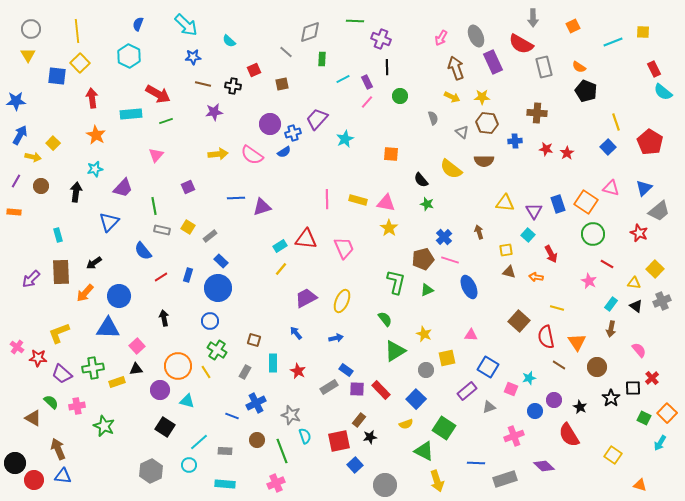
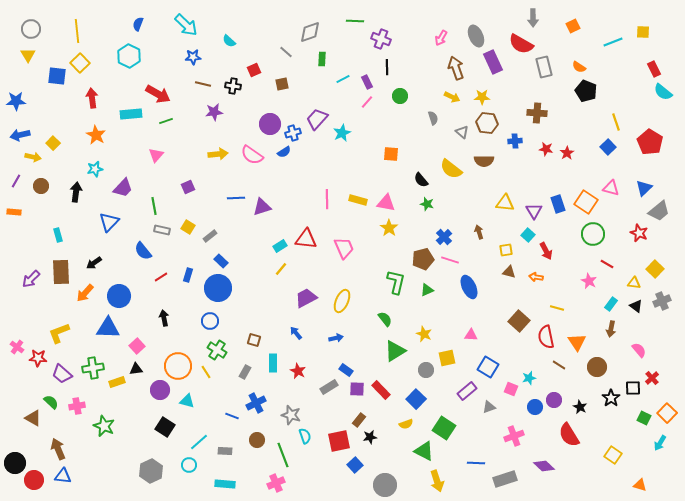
blue arrow at (20, 135): rotated 132 degrees counterclockwise
cyan star at (345, 139): moved 3 px left, 6 px up
red arrow at (551, 254): moved 5 px left, 3 px up
blue circle at (535, 411): moved 4 px up
green line at (282, 451): moved 1 px right, 4 px down
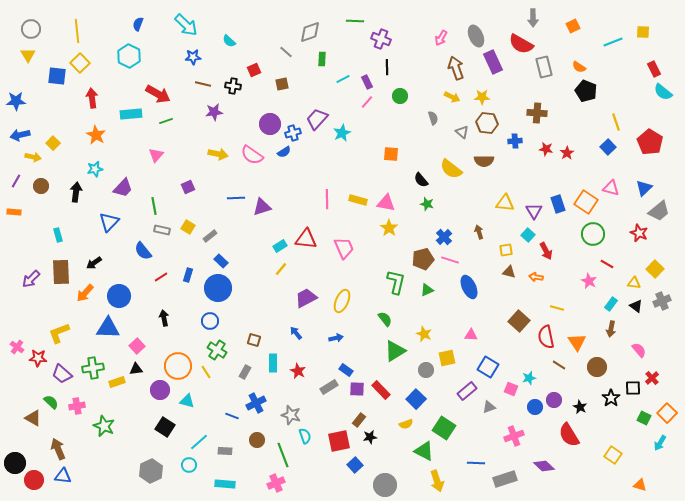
yellow arrow at (218, 154): rotated 18 degrees clockwise
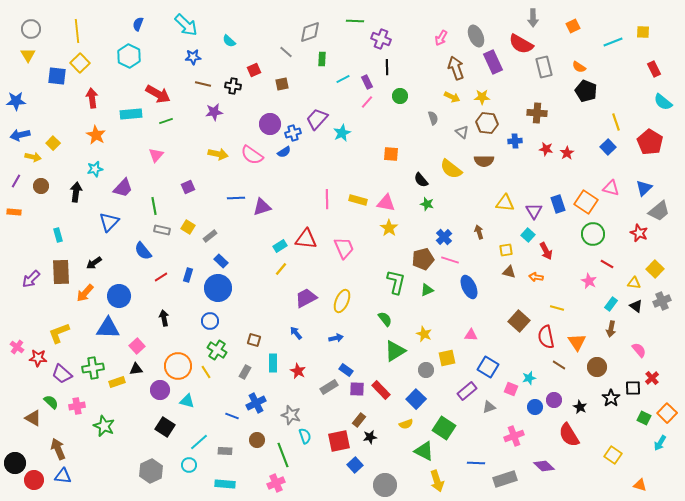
cyan semicircle at (663, 92): moved 10 px down
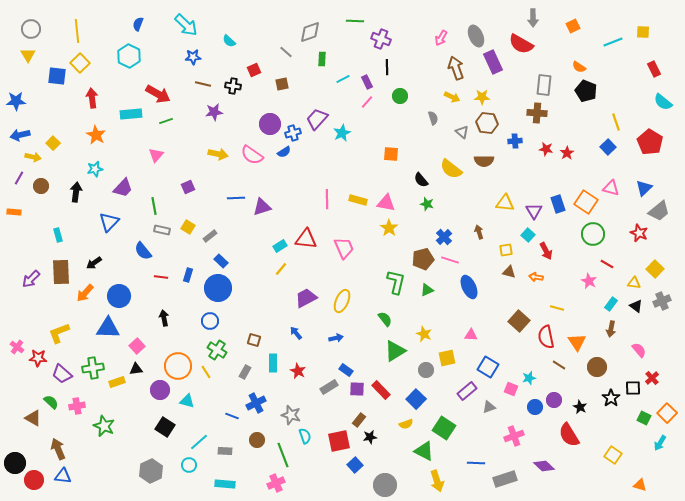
gray rectangle at (544, 67): moved 18 px down; rotated 20 degrees clockwise
purple line at (16, 181): moved 3 px right, 3 px up
red line at (161, 277): rotated 40 degrees clockwise
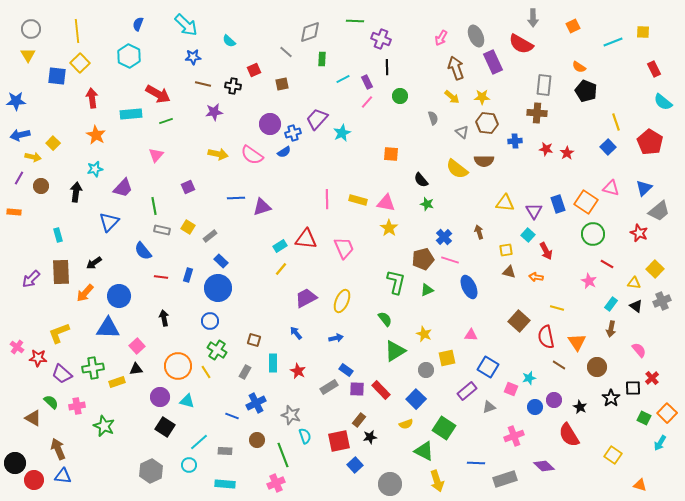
yellow arrow at (452, 97): rotated 14 degrees clockwise
yellow semicircle at (451, 169): moved 6 px right
purple circle at (160, 390): moved 7 px down
gray circle at (385, 485): moved 5 px right, 1 px up
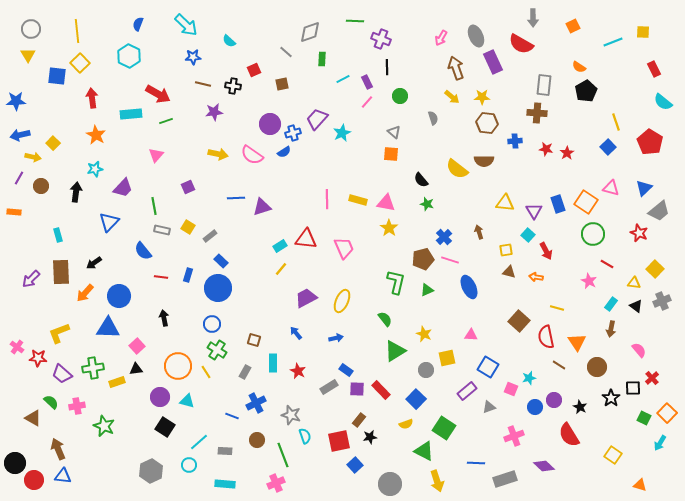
black pentagon at (586, 91): rotated 20 degrees clockwise
gray triangle at (462, 132): moved 68 px left
blue circle at (210, 321): moved 2 px right, 3 px down
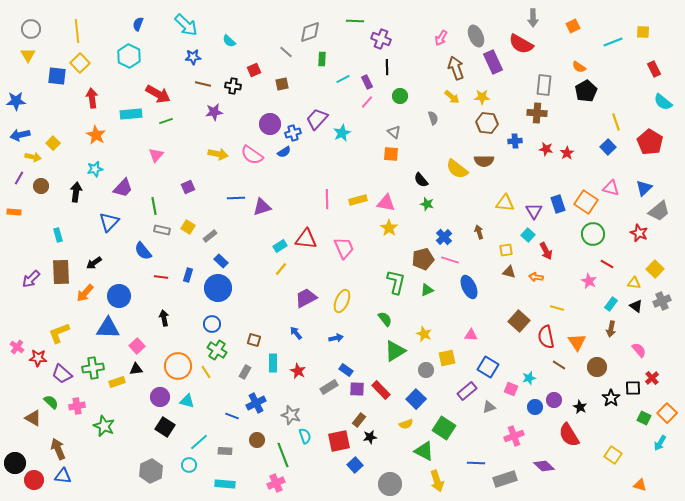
yellow rectangle at (358, 200): rotated 30 degrees counterclockwise
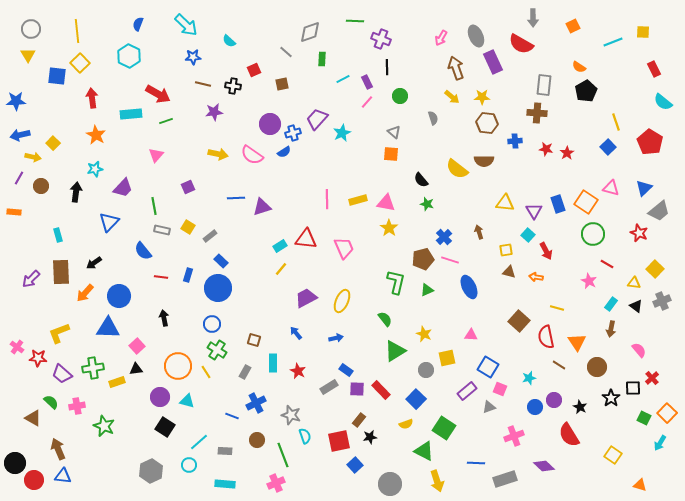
pink square at (511, 389): moved 11 px left
